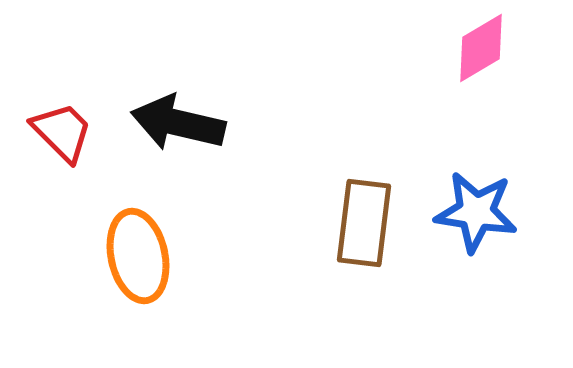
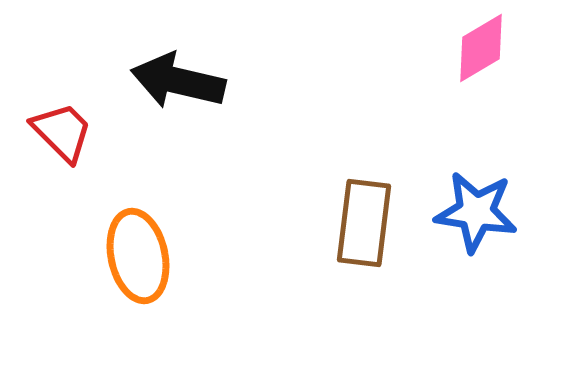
black arrow: moved 42 px up
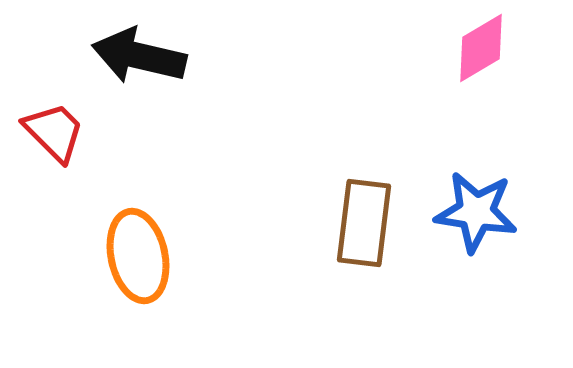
black arrow: moved 39 px left, 25 px up
red trapezoid: moved 8 px left
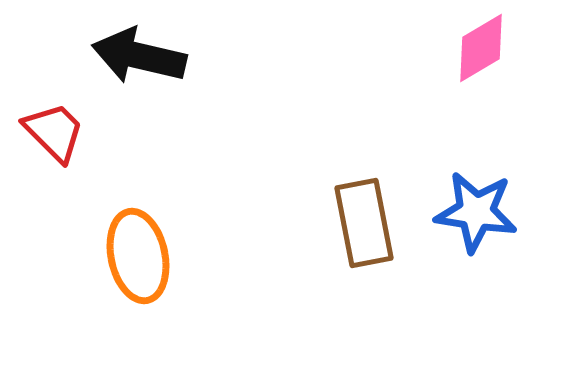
brown rectangle: rotated 18 degrees counterclockwise
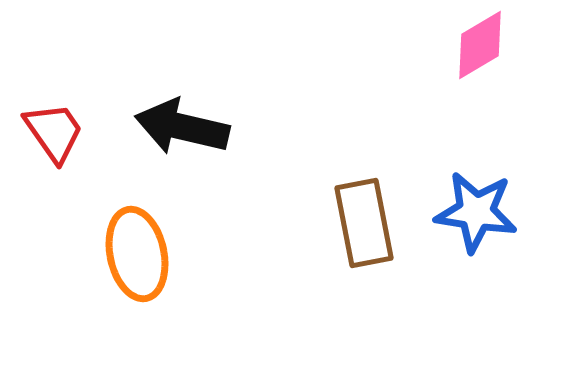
pink diamond: moved 1 px left, 3 px up
black arrow: moved 43 px right, 71 px down
red trapezoid: rotated 10 degrees clockwise
orange ellipse: moved 1 px left, 2 px up
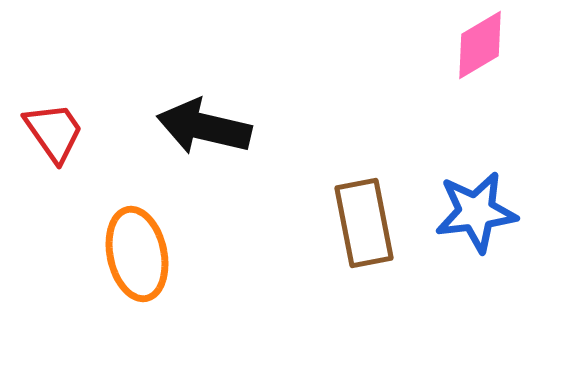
black arrow: moved 22 px right
blue star: rotated 16 degrees counterclockwise
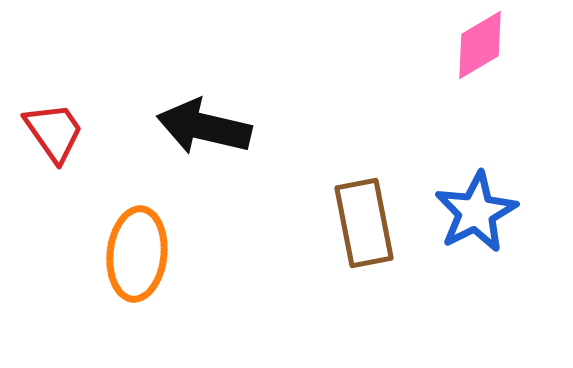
blue star: rotated 20 degrees counterclockwise
orange ellipse: rotated 18 degrees clockwise
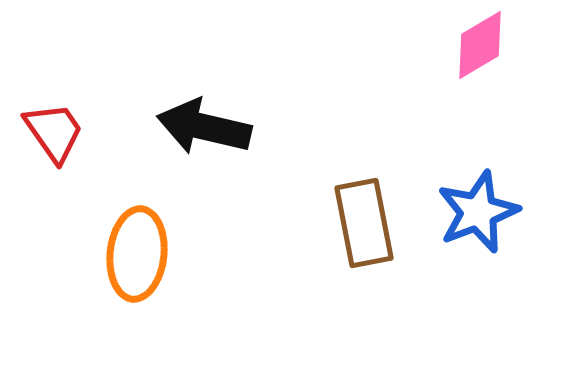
blue star: moved 2 px right; rotated 6 degrees clockwise
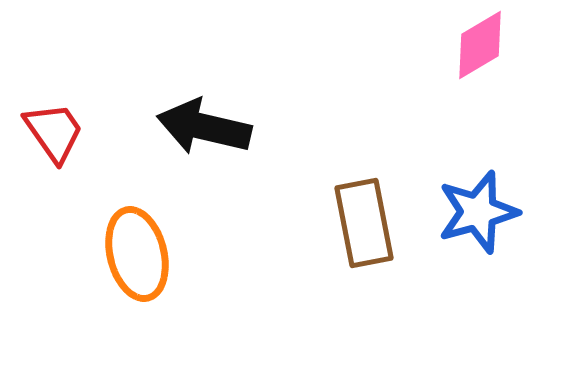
blue star: rotated 6 degrees clockwise
orange ellipse: rotated 20 degrees counterclockwise
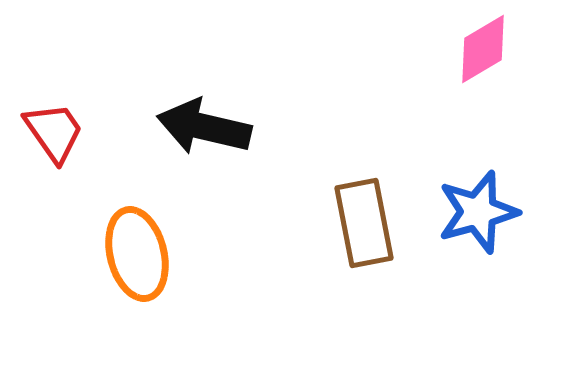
pink diamond: moved 3 px right, 4 px down
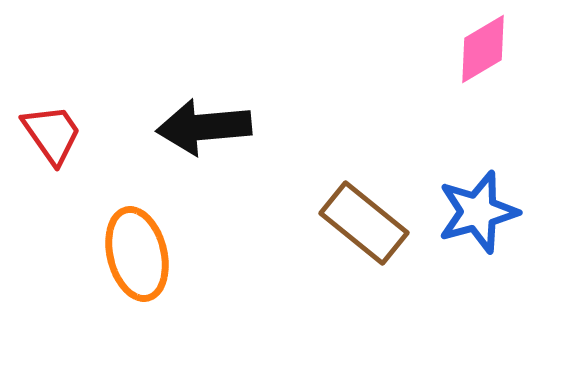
black arrow: rotated 18 degrees counterclockwise
red trapezoid: moved 2 px left, 2 px down
brown rectangle: rotated 40 degrees counterclockwise
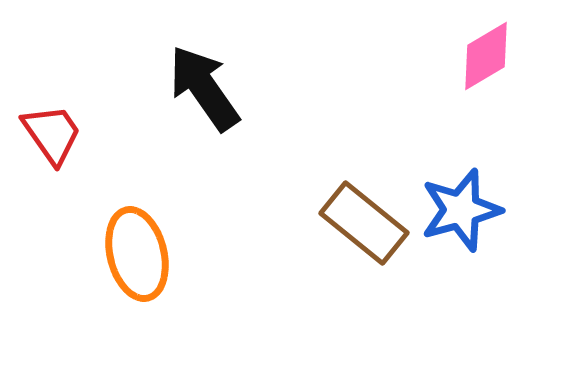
pink diamond: moved 3 px right, 7 px down
black arrow: moved 39 px up; rotated 60 degrees clockwise
blue star: moved 17 px left, 2 px up
